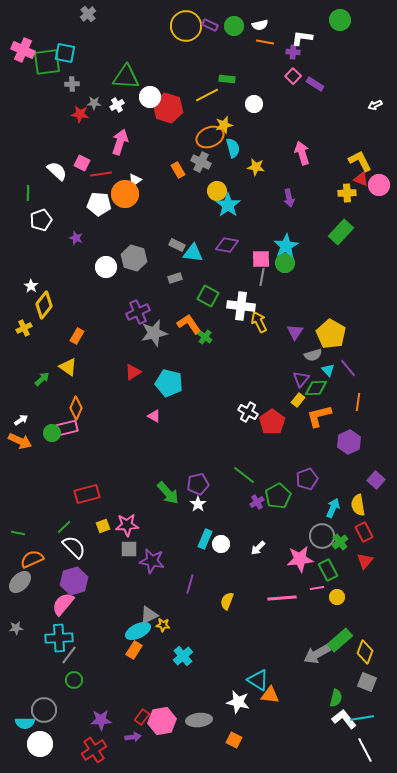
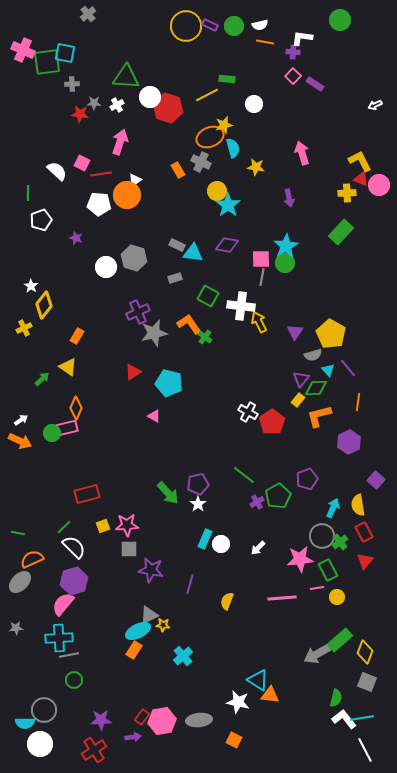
orange circle at (125, 194): moved 2 px right, 1 px down
purple star at (152, 561): moved 1 px left, 9 px down
gray line at (69, 655): rotated 42 degrees clockwise
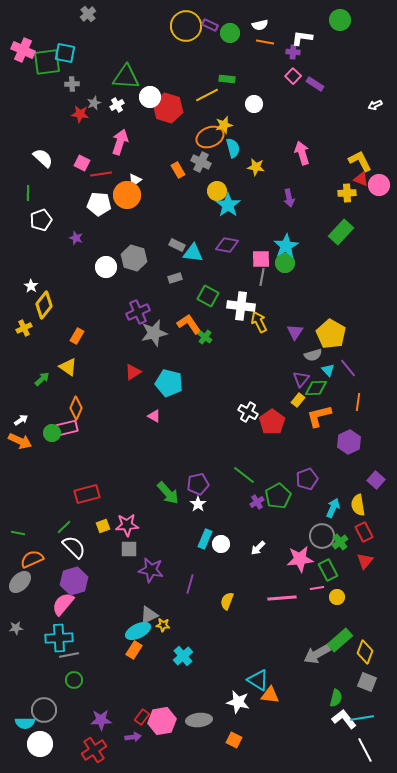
green circle at (234, 26): moved 4 px left, 7 px down
gray star at (94, 103): rotated 24 degrees counterclockwise
white semicircle at (57, 171): moved 14 px left, 13 px up
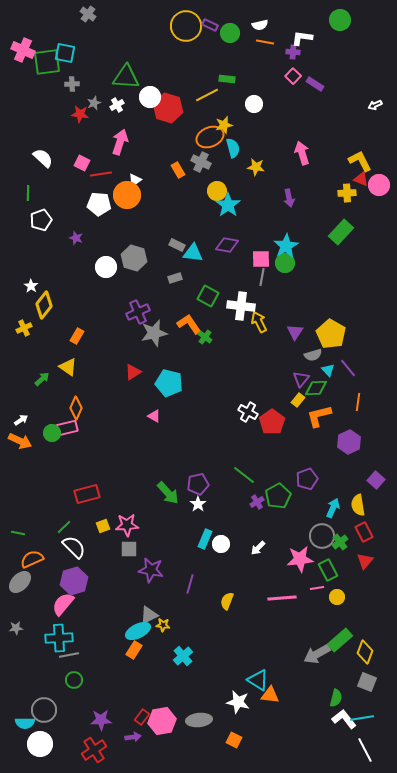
gray cross at (88, 14): rotated 14 degrees counterclockwise
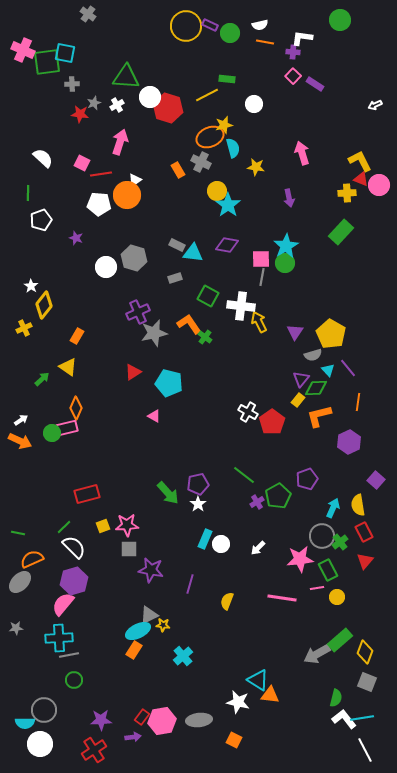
pink line at (282, 598): rotated 12 degrees clockwise
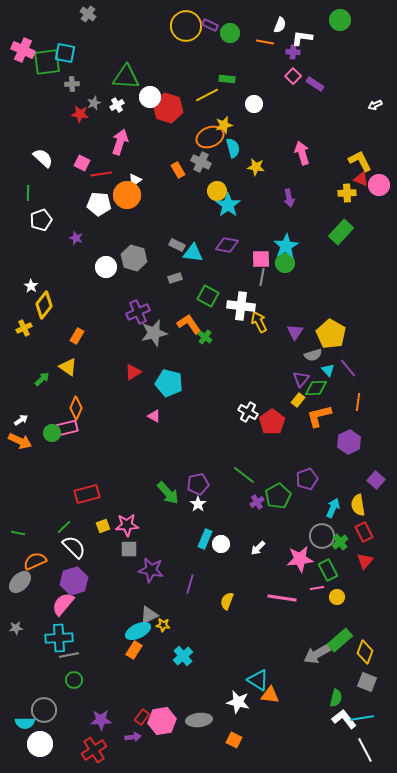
white semicircle at (260, 25): moved 20 px right; rotated 56 degrees counterclockwise
orange semicircle at (32, 559): moved 3 px right, 2 px down
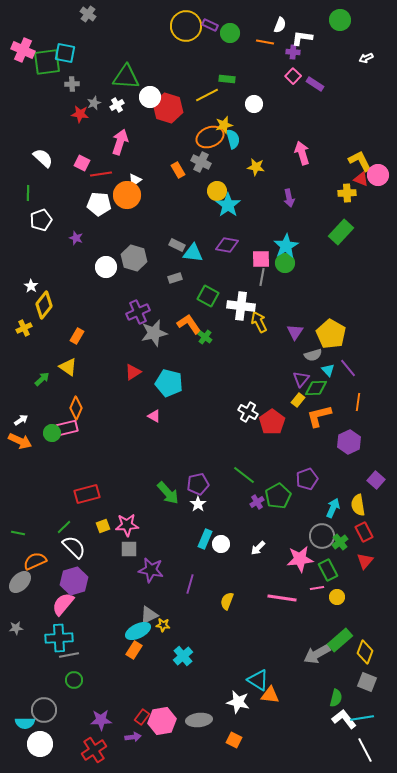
white arrow at (375, 105): moved 9 px left, 47 px up
cyan semicircle at (233, 148): moved 9 px up
pink circle at (379, 185): moved 1 px left, 10 px up
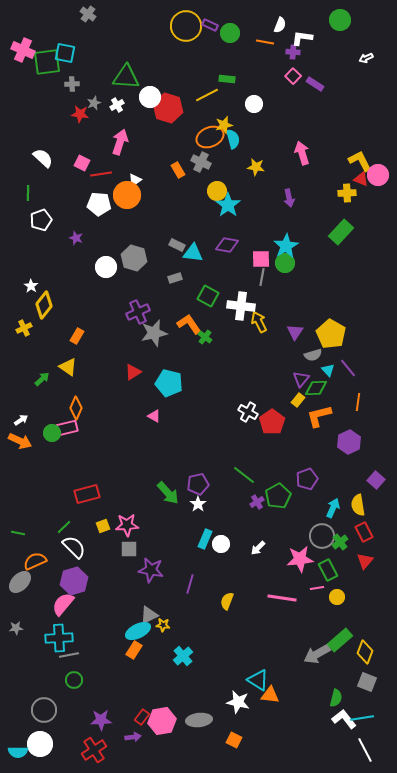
cyan semicircle at (25, 723): moved 7 px left, 29 px down
